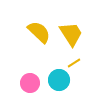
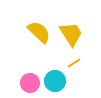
cyan circle: moved 4 px left, 1 px down
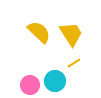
pink circle: moved 2 px down
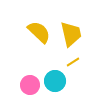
yellow trapezoid: rotated 20 degrees clockwise
yellow line: moved 1 px left, 1 px up
